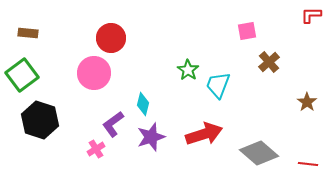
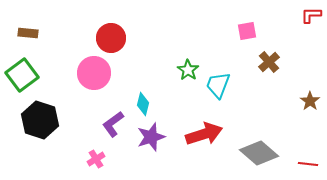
brown star: moved 3 px right, 1 px up
pink cross: moved 10 px down
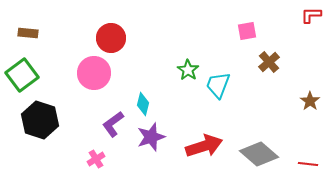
red arrow: moved 12 px down
gray diamond: moved 1 px down
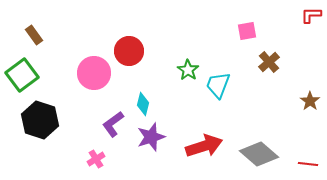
brown rectangle: moved 6 px right, 2 px down; rotated 48 degrees clockwise
red circle: moved 18 px right, 13 px down
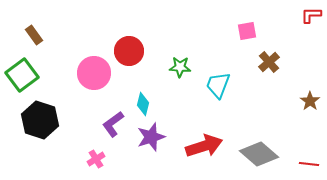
green star: moved 8 px left, 3 px up; rotated 30 degrees counterclockwise
red line: moved 1 px right
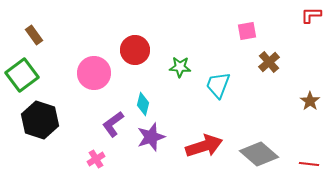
red circle: moved 6 px right, 1 px up
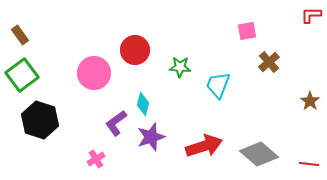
brown rectangle: moved 14 px left
purple L-shape: moved 3 px right, 1 px up
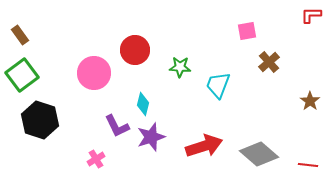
purple L-shape: moved 1 px right, 3 px down; rotated 80 degrees counterclockwise
red line: moved 1 px left, 1 px down
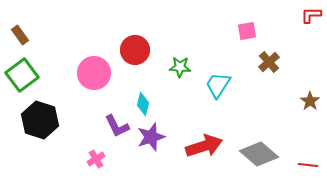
cyan trapezoid: rotated 12 degrees clockwise
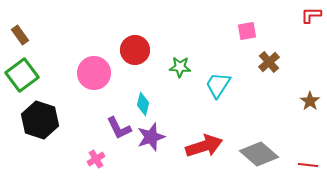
purple L-shape: moved 2 px right, 2 px down
